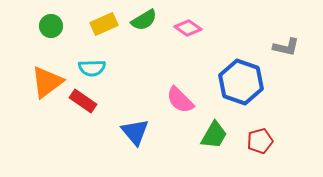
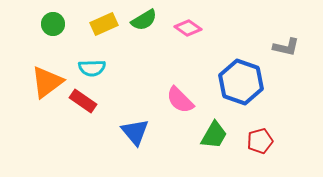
green circle: moved 2 px right, 2 px up
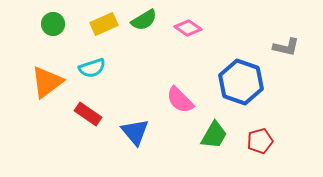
cyan semicircle: rotated 16 degrees counterclockwise
red rectangle: moved 5 px right, 13 px down
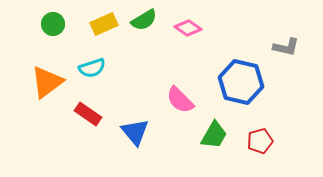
blue hexagon: rotated 6 degrees counterclockwise
